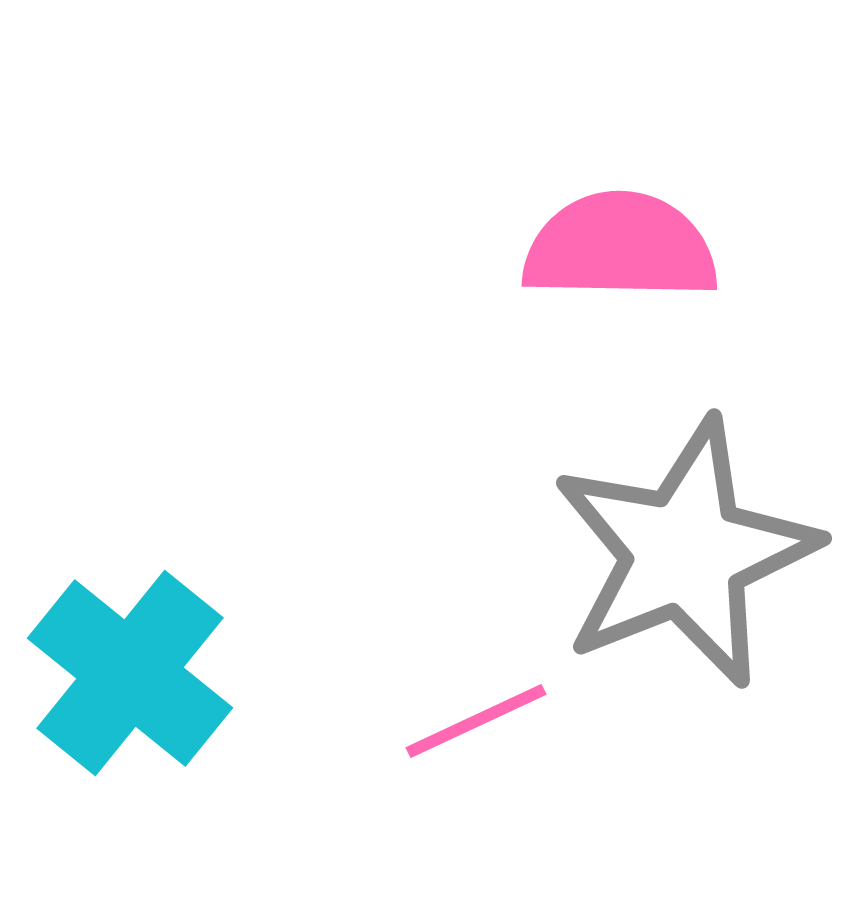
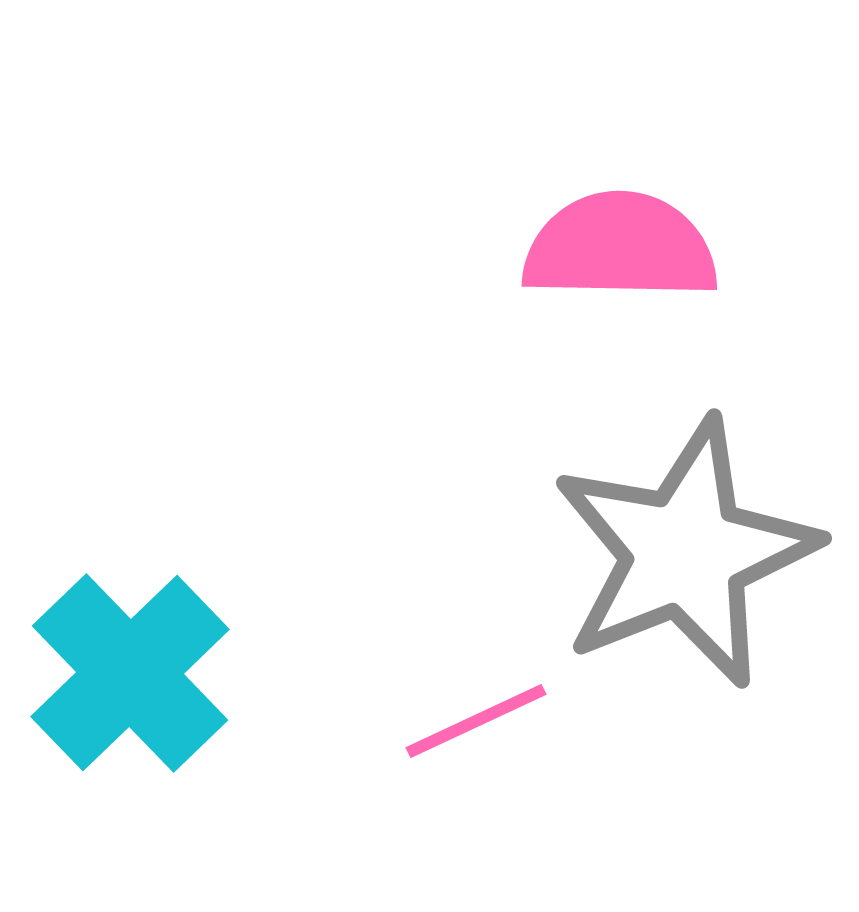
cyan cross: rotated 7 degrees clockwise
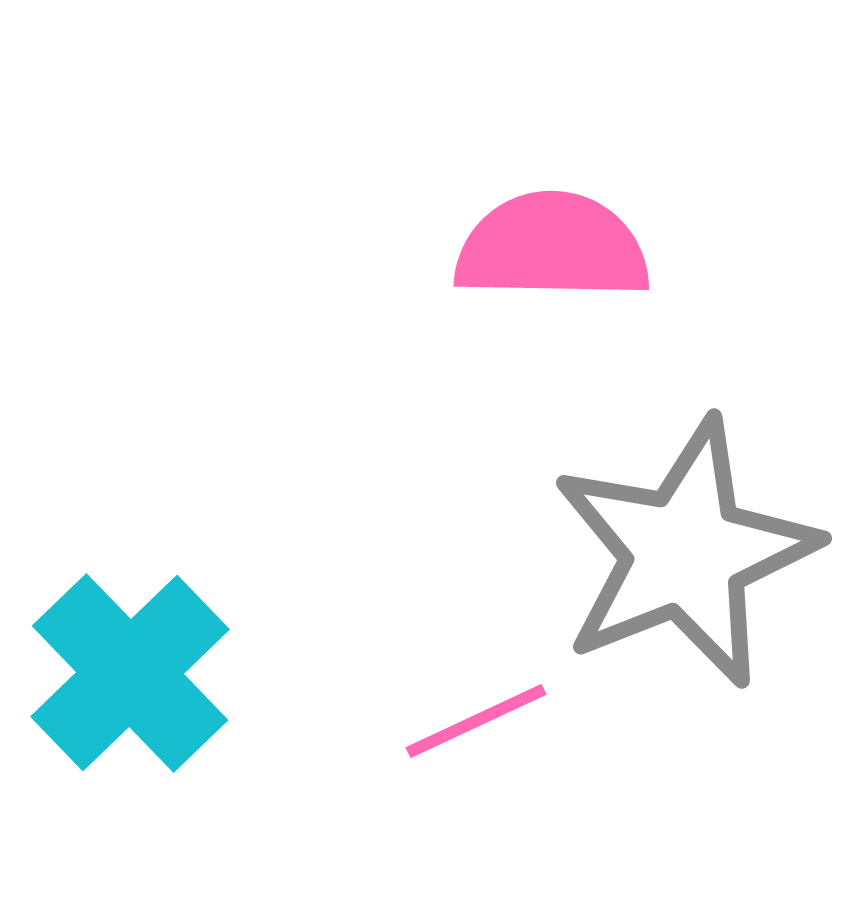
pink semicircle: moved 68 px left
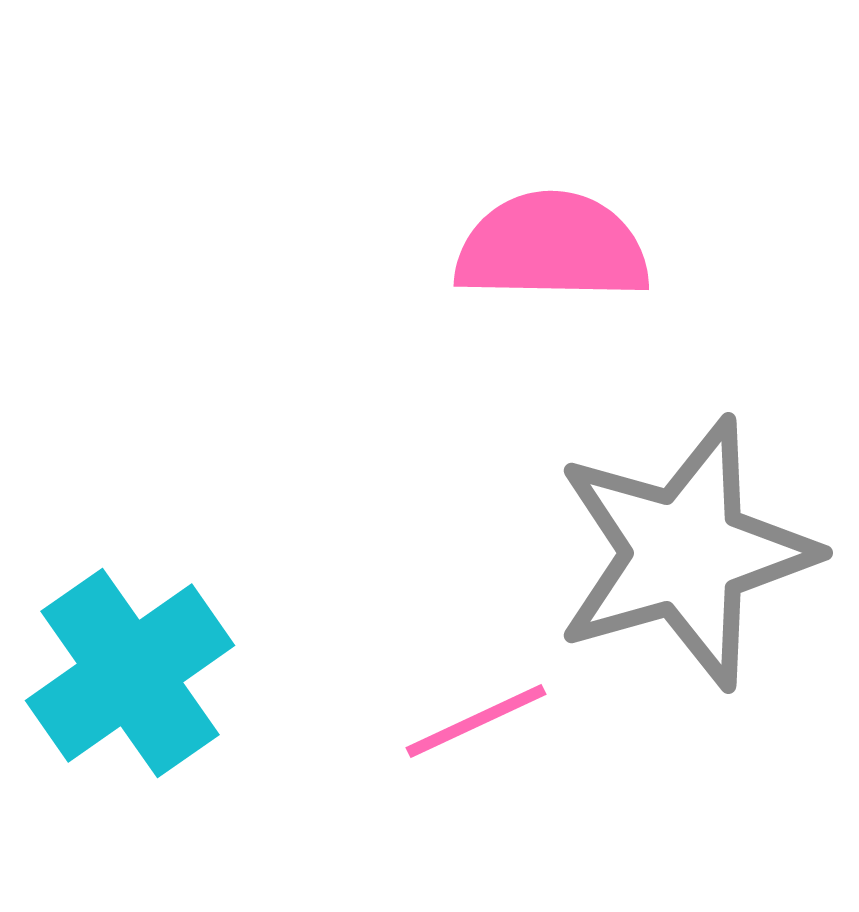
gray star: rotated 6 degrees clockwise
cyan cross: rotated 9 degrees clockwise
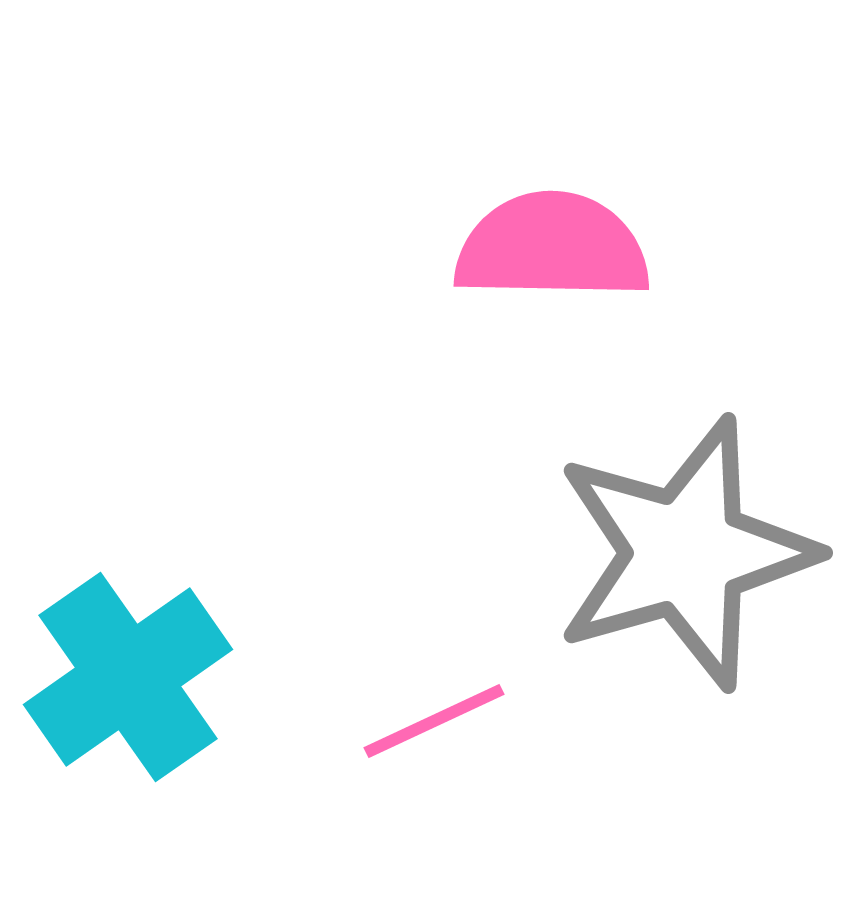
cyan cross: moved 2 px left, 4 px down
pink line: moved 42 px left
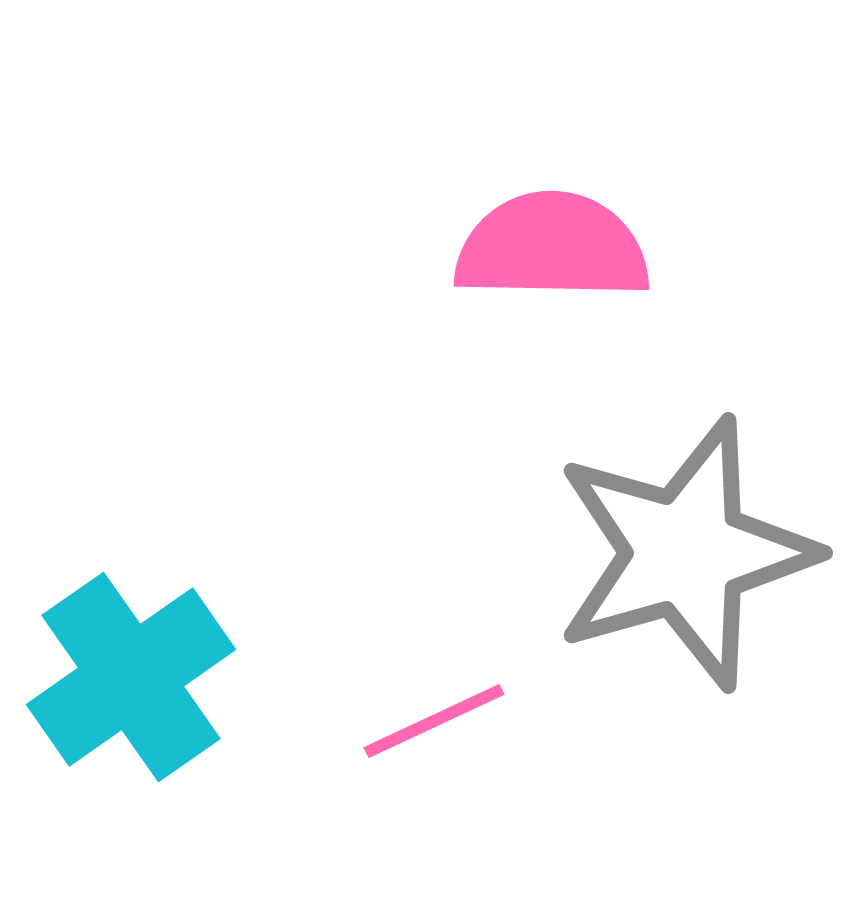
cyan cross: moved 3 px right
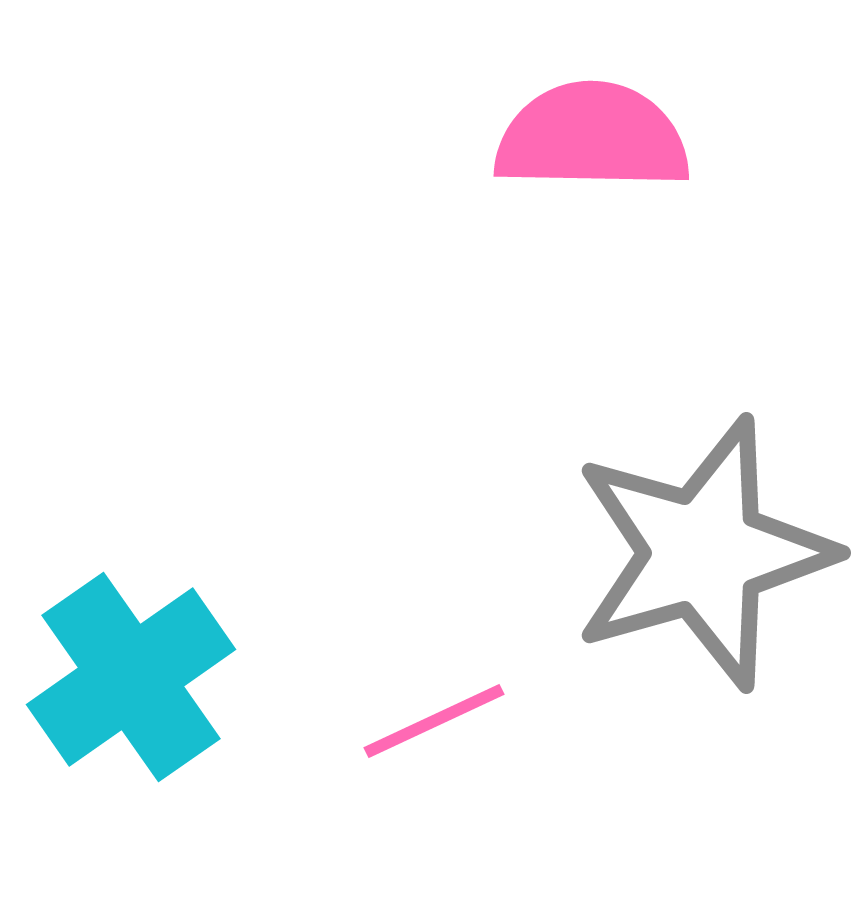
pink semicircle: moved 40 px right, 110 px up
gray star: moved 18 px right
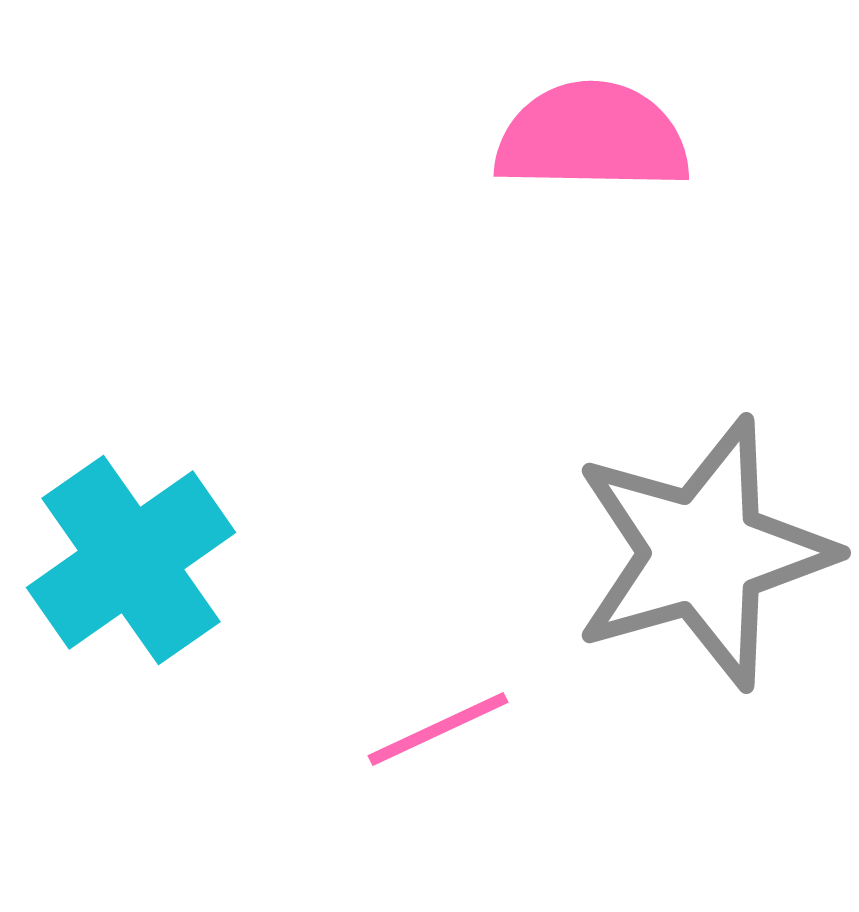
cyan cross: moved 117 px up
pink line: moved 4 px right, 8 px down
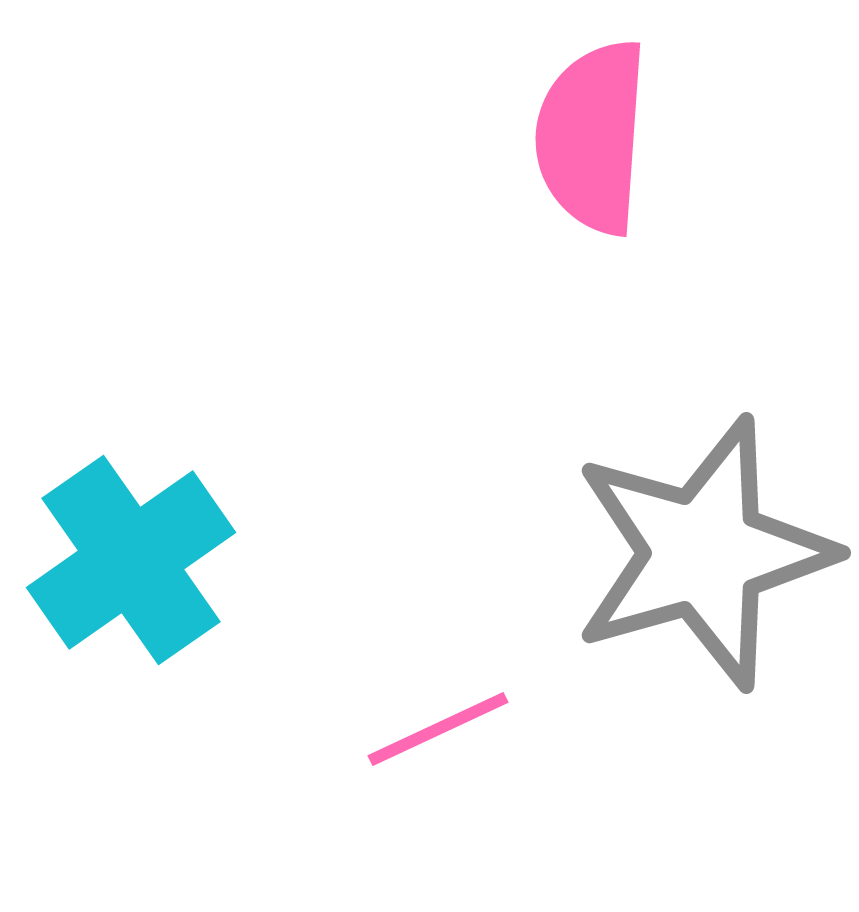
pink semicircle: rotated 87 degrees counterclockwise
